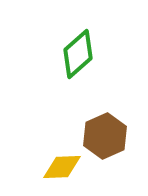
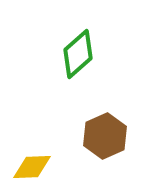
yellow diamond: moved 30 px left
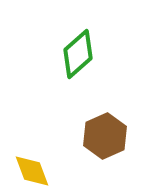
yellow diamond: moved 4 px down; rotated 72 degrees clockwise
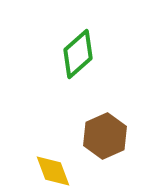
yellow diamond: moved 21 px right
